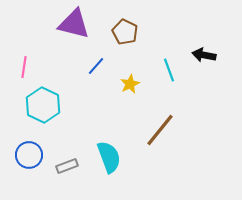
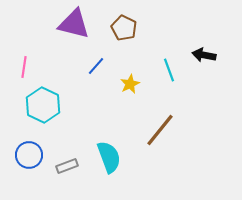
brown pentagon: moved 1 px left, 4 px up
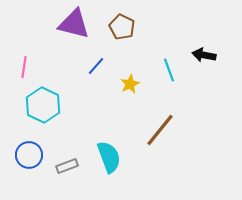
brown pentagon: moved 2 px left, 1 px up
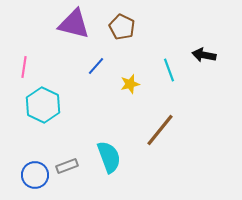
yellow star: rotated 12 degrees clockwise
blue circle: moved 6 px right, 20 px down
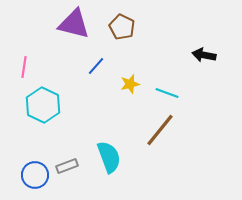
cyan line: moved 2 px left, 23 px down; rotated 50 degrees counterclockwise
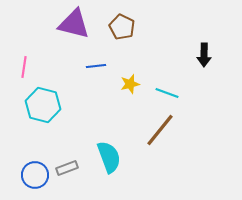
black arrow: rotated 100 degrees counterclockwise
blue line: rotated 42 degrees clockwise
cyan hexagon: rotated 12 degrees counterclockwise
gray rectangle: moved 2 px down
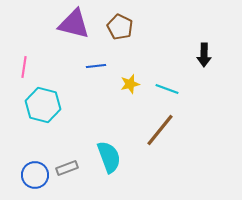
brown pentagon: moved 2 px left
cyan line: moved 4 px up
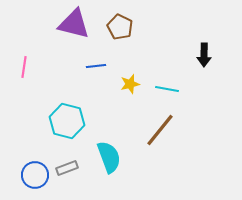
cyan line: rotated 10 degrees counterclockwise
cyan hexagon: moved 24 px right, 16 px down
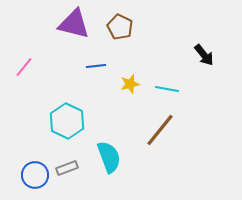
black arrow: rotated 40 degrees counterclockwise
pink line: rotated 30 degrees clockwise
cyan hexagon: rotated 12 degrees clockwise
